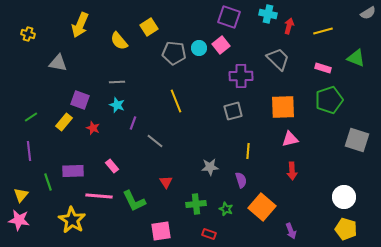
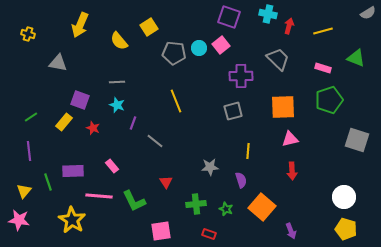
yellow triangle at (21, 195): moved 3 px right, 4 px up
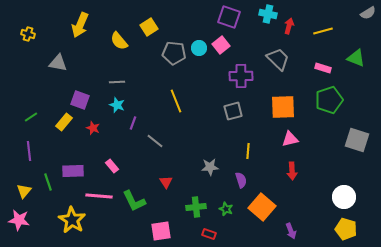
green cross at (196, 204): moved 3 px down
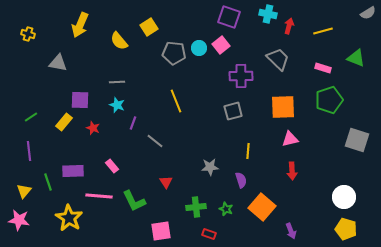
purple square at (80, 100): rotated 18 degrees counterclockwise
yellow star at (72, 220): moved 3 px left, 2 px up
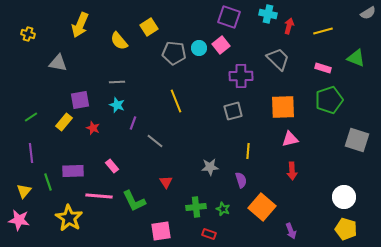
purple square at (80, 100): rotated 12 degrees counterclockwise
purple line at (29, 151): moved 2 px right, 2 px down
green star at (226, 209): moved 3 px left
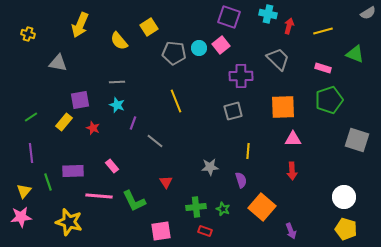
green triangle at (356, 58): moved 1 px left, 4 px up
pink triangle at (290, 139): moved 3 px right; rotated 12 degrees clockwise
yellow star at (69, 218): moved 4 px down; rotated 16 degrees counterclockwise
pink star at (19, 220): moved 2 px right, 3 px up; rotated 15 degrees counterclockwise
red rectangle at (209, 234): moved 4 px left, 3 px up
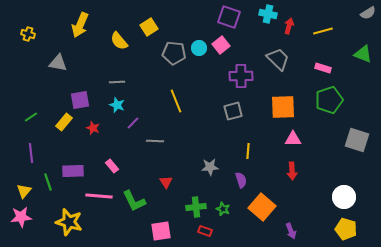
green triangle at (355, 54): moved 8 px right
purple line at (133, 123): rotated 24 degrees clockwise
gray line at (155, 141): rotated 36 degrees counterclockwise
